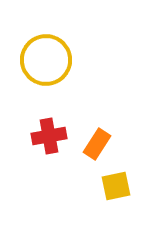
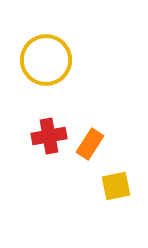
orange rectangle: moved 7 px left
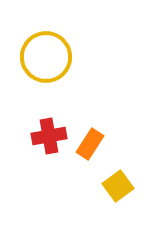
yellow circle: moved 3 px up
yellow square: moved 2 px right; rotated 24 degrees counterclockwise
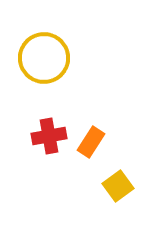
yellow circle: moved 2 px left, 1 px down
orange rectangle: moved 1 px right, 2 px up
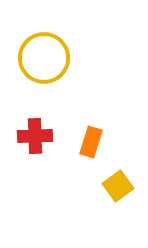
red cross: moved 14 px left; rotated 8 degrees clockwise
orange rectangle: rotated 16 degrees counterclockwise
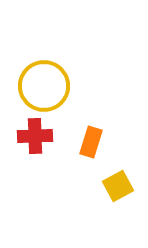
yellow circle: moved 28 px down
yellow square: rotated 8 degrees clockwise
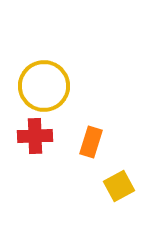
yellow square: moved 1 px right
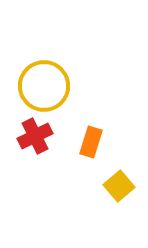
red cross: rotated 24 degrees counterclockwise
yellow square: rotated 12 degrees counterclockwise
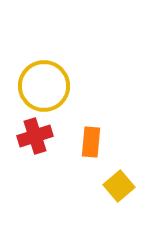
red cross: rotated 8 degrees clockwise
orange rectangle: rotated 12 degrees counterclockwise
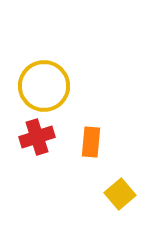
red cross: moved 2 px right, 1 px down
yellow square: moved 1 px right, 8 px down
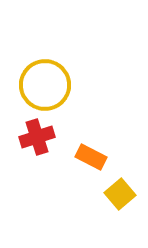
yellow circle: moved 1 px right, 1 px up
orange rectangle: moved 15 px down; rotated 68 degrees counterclockwise
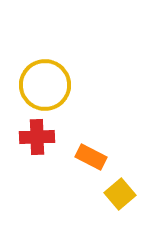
red cross: rotated 16 degrees clockwise
